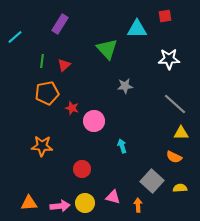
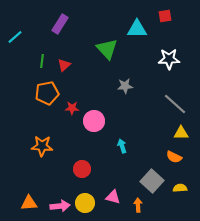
red star: rotated 16 degrees counterclockwise
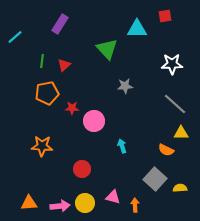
white star: moved 3 px right, 5 px down
orange semicircle: moved 8 px left, 7 px up
gray square: moved 3 px right, 2 px up
orange arrow: moved 3 px left
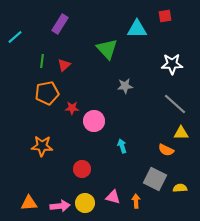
gray square: rotated 15 degrees counterclockwise
orange arrow: moved 1 px right, 4 px up
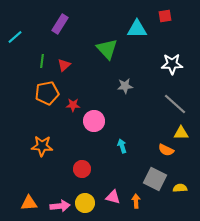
red star: moved 1 px right, 3 px up
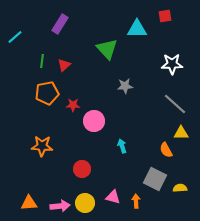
orange semicircle: rotated 35 degrees clockwise
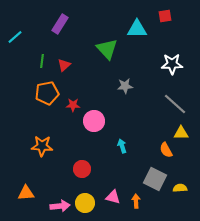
orange triangle: moved 3 px left, 10 px up
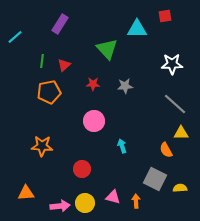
orange pentagon: moved 2 px right, 1 px up
red star: moved 20 px right, 21 px up
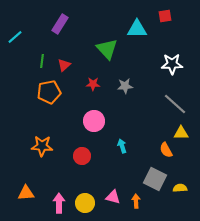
red circle: moved 13 px up
pink arrow: moved 1 px left, 3 px up; rotated 84 degrees counterclockwise
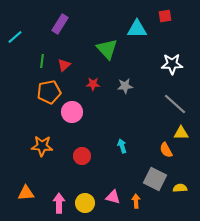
pink circle: moved 22 px left, 9 px up
